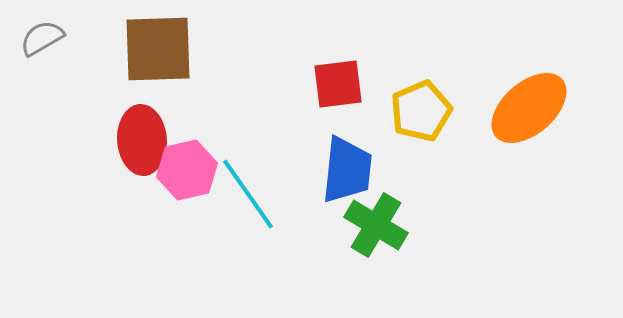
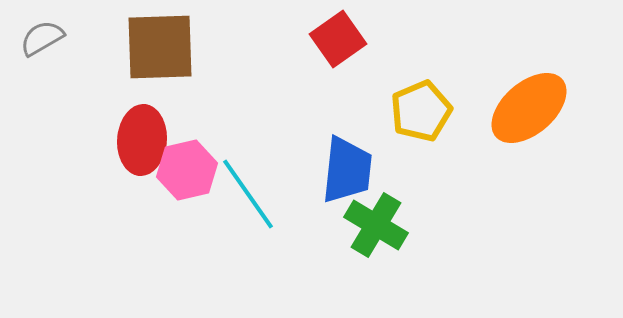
brown square: moved 2 px right, 2 px up
red square: moved 45 px up; rotated 28 degrees counterclockwise
red ellipse: rotated 8 degrees clockwise
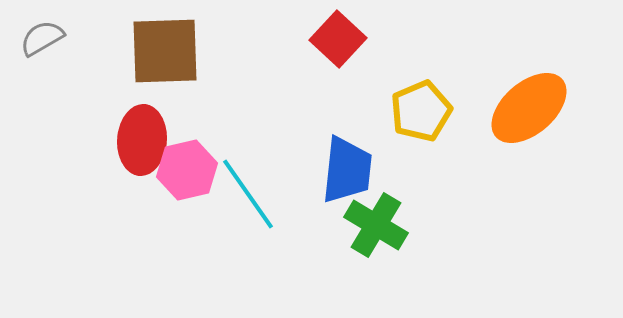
red square: rotated 12 degrees counterclockwise
brown square: moved 5 px right, 4 px down
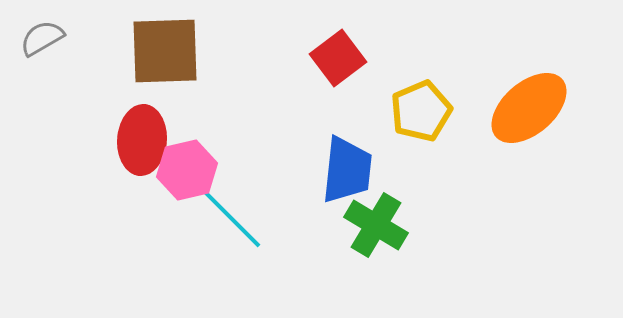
red square: moved 19 px down; rotated 10 degrees clockwise
cyan line: moved 18 px left, 23 px down; rotated 10 degrees counterclockwise
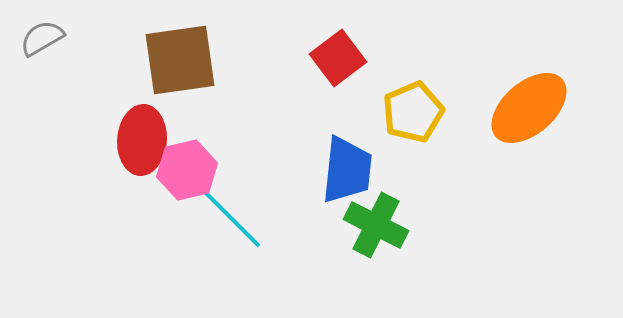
brown square: moved 15 px right, 9 px down; rotated 6 degrees counterclockwise
yellow pentagon: moved 8 px left, 1 px down
green cross: rotated 4 degrees counterclockwise
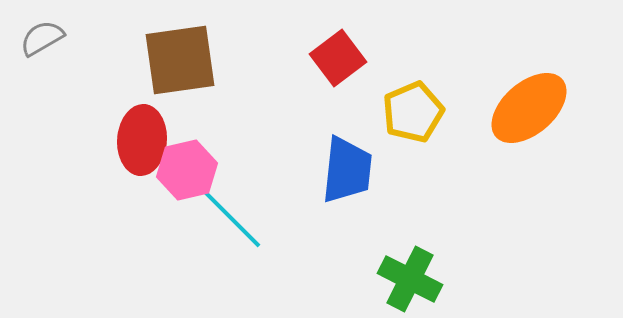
green cross: moved 34 px right, 54 px down
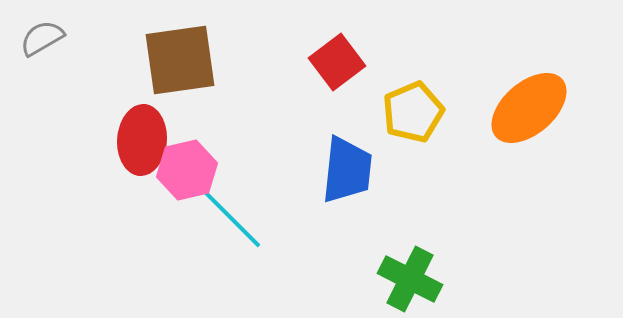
red square: moved 1 px left, 4 px down
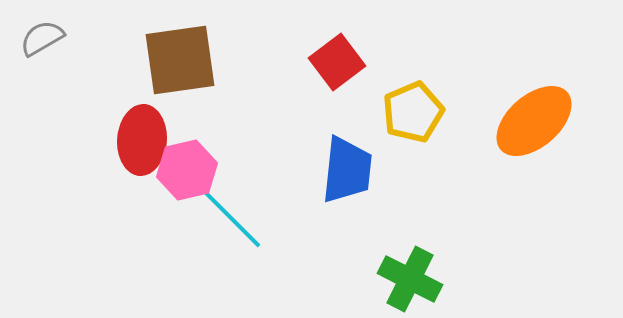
orange ellipse: moved 5 px right, 13 px down
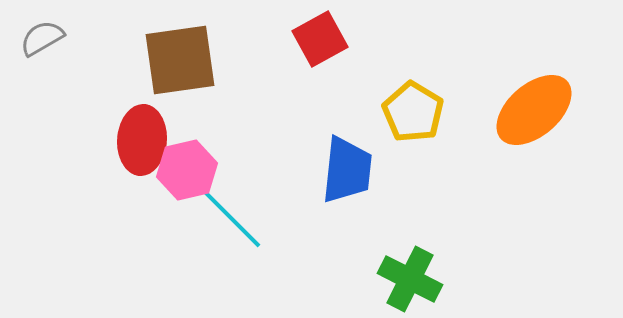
red square: moved 17 px left, 23 px up; rotated 8 degrees clockwise
yellow pentagon: rotated 18 degrees counterclockwise
orange ellipse: moved 11 px up
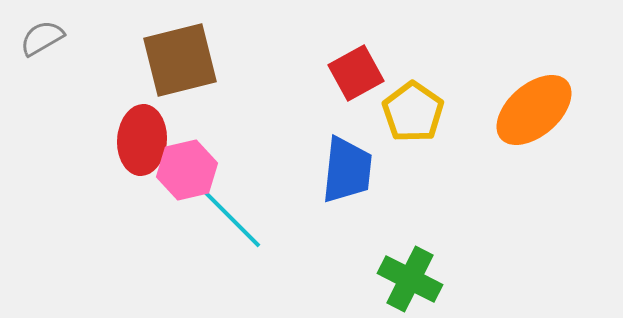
red square: moved 36 px right, 34 px down
brown square: rotated 6 degrees counterclockwise
yellow pentagon: rotated 4 degrees clockwise
